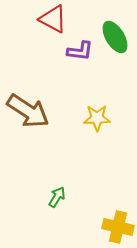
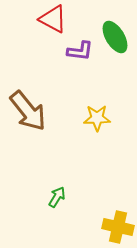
brown arrow: rotated 18 degrees clockwise
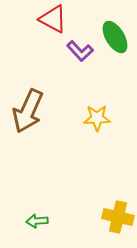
purple L-shape: rotated 40 degrees clockwise
brown arrow: rotated 63 degrees clockwise
green arrow: moved 20 px left, 24 px down; rotated 125 degrees counterclockwise
yellow cross: moved 10 px up
